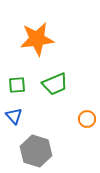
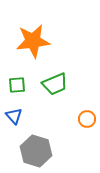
orange star: moved 4 px left, 2 px down
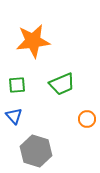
green trapezoid: moved 7 px right
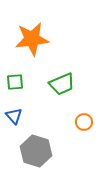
orange star: moved 1 px left, 2 px up
green square: moved 2 px left, 3 px up
orange circle: moved 3 px left, 3 px down
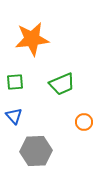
gray hexagon: rotated 20 degrees counterclockwise
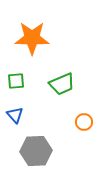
orange star: moved 1 px up; rotated 8 degrees clockwise
green square: moved 1 px right, 1 px up
blue triangle: moved 1 px right, 1 px up
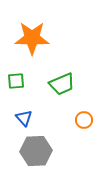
blue triangle: moved 9 px right, 3 px down
orange circle: moved 2 px up
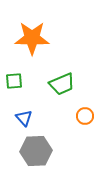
green square: moved 2 px left
orange circle: moved 1 px right, 4 px up
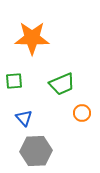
orange circle: moved 3 px left, 3 px up
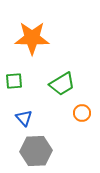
green trapezoid: rotated 8 degrees counterclockwise
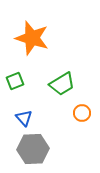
orange star: rotated 16 degrees clockwise
green square: moved 1 px right; rotated 18 degrees counterclockwise
gray hexagon: moved 3 px left, 2 px up
